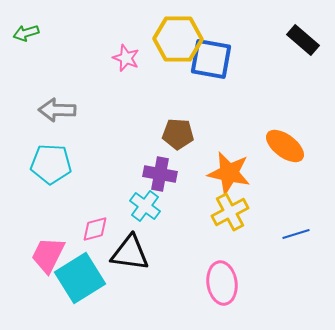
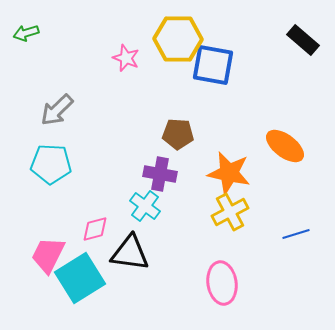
blue square: moved 2 px right, 6 px down
gray arrow: rotated 45 degrees counterclockwise
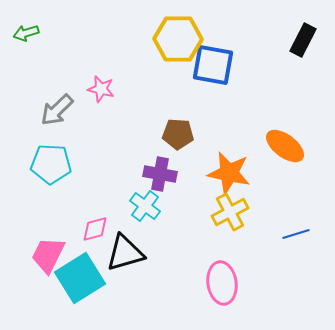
black rectangle: rotated 76 degrees clockwise
pink star: moved 25 px left, 31 px down; rotated 8 degrees counterclockwise
black triangle: moved 5 px left; rotated 24 degrees counterclockwise
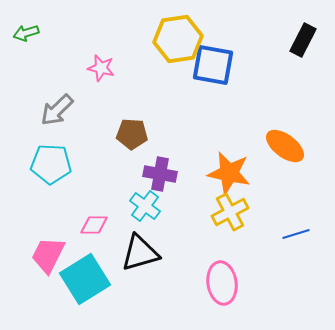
yellow hexagon: rotated 9 degrees counterclockwise
pink star: moved 21 px up
brown pentagon: moved 46 px left
pink diamond: moved 1 px left, 4 px up; rotated 16 degrees clockwise
black triangle: moved 15 px right
cyan square: moved 5 px right, 1 px down
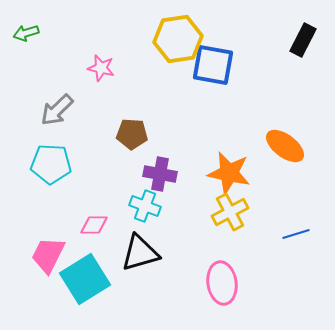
cyan cross: rotated 16 degrees counterclockwise
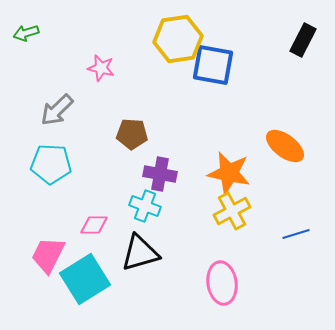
yellow cross: moved 2 px right, 1 px up
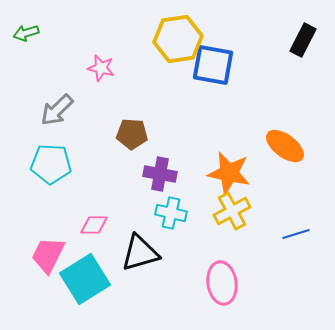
cyan cross: moved 26 px right, 7 px down; rotated 8 degrees counterclockwise
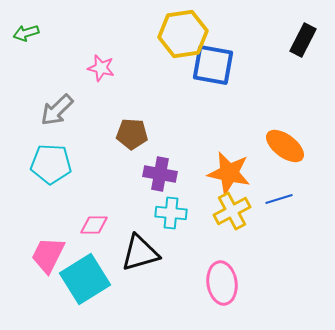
yellow hexagon: moved 5 px right, 5 px up
cyan cross: rotated 8 degrees counterclockwise
blue line: moved 17 px left, 35 px up
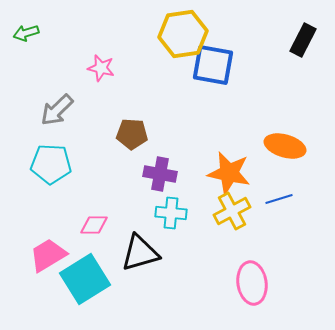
orange ellipse: rotated 21 degrees counterclockwise
pink trapezoid: rotated 33 degrees clockwise
pink ellipse: moved 30 px right
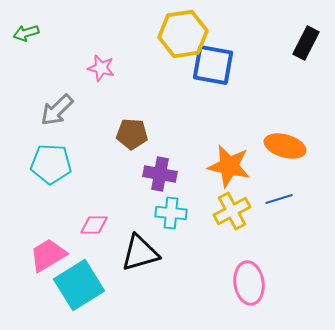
black rectangle: moved 3 px right, 3 px down
orange star: moved 7 px up
cyan square: moved 6 px left, 6 px down
pink ellipse: moved 3 px left
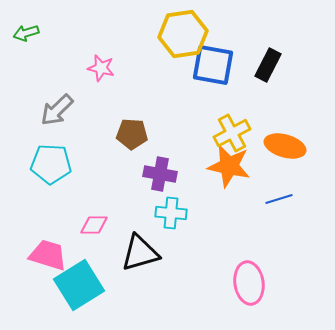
black rectangle: moved 38 px left, 22 px down
yellow cross: moved 78 px up
pink trapezoid: rotated 48 degrees clockwise
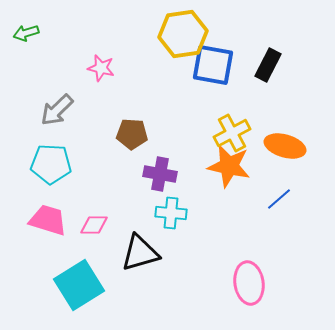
blue line: rotated 24 degrees counterclockwise
pink trapezoid: moved 35 px up
